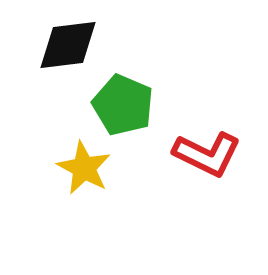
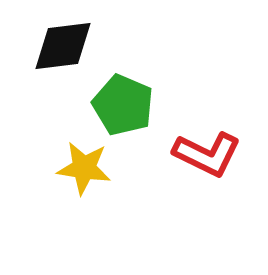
black diamond: moved 5 px left, 1 px down
yellow star: rotated 20 degrees counterclockwise
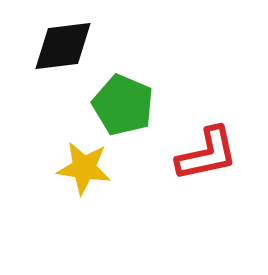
red L-shape: rotated 38 degrees counterclockwise
